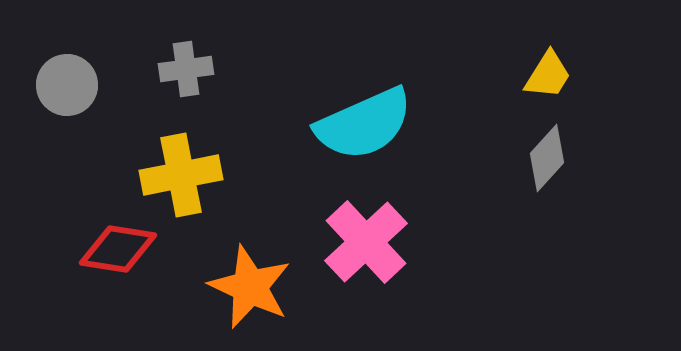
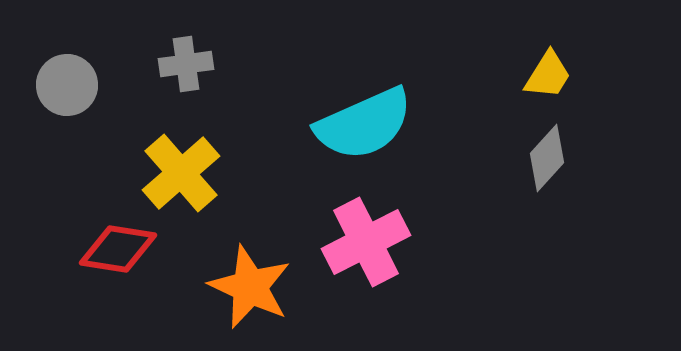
gray cross: moved 5 px up
yellow cross: moved 2 px up; rotated 30 degrees counterclockwise
pink cross: rotated 16 degrees clockwise
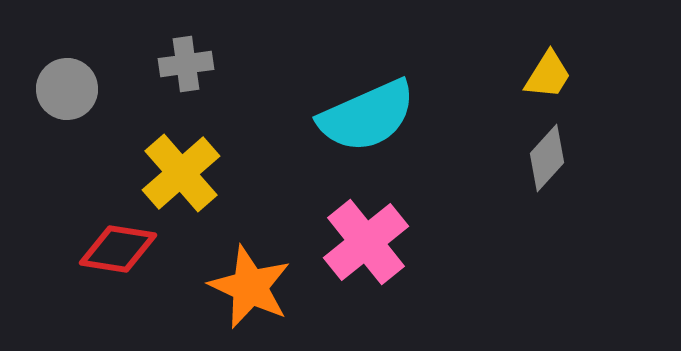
gray circle: moved 4 px down
cyan semicircle: moved 3 px right, 8 px up
pink cross: rotated 12 degrees counterclockwise
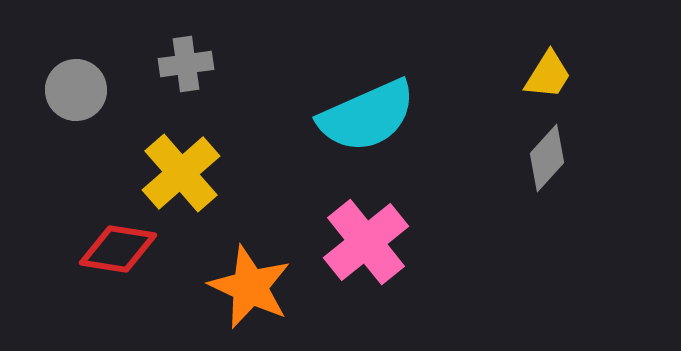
gray circle: moved 9 px right, 1 px down
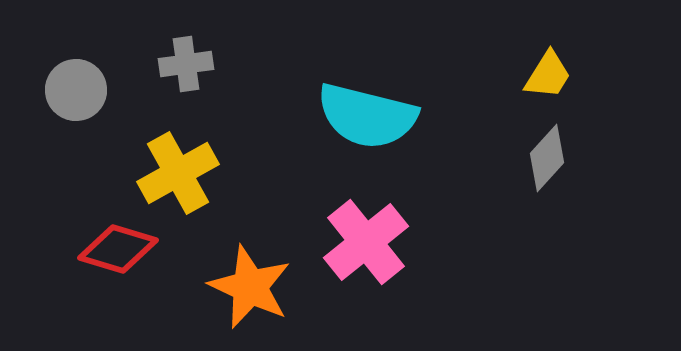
cyan semicircle: rotated 38 degrees clockwise
yellow cross: moved 3 px left; rotated 12 degrees clockwise
red diamond: rotated 8 degrees clockwise
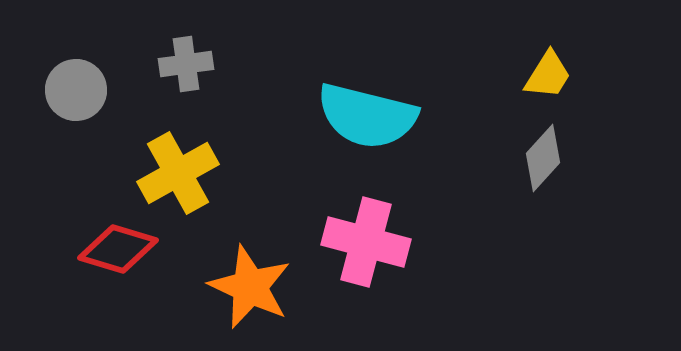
gray diamond: moved 4 px left
pink cross: rotated 36 degrees counterclockwise
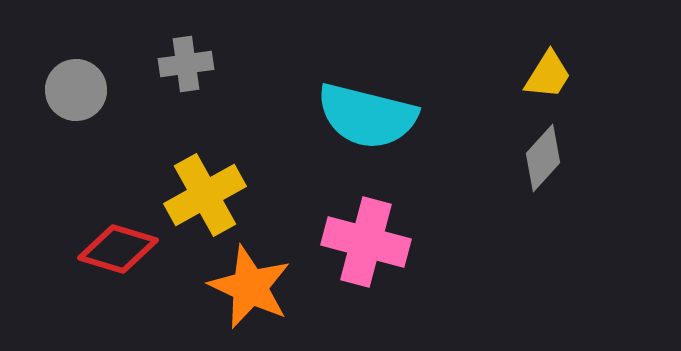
yellow cross: moved 27 px right, 22 px down
